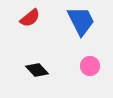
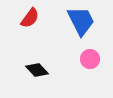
red semicircle: rotated 15 degrees counterclockwise
pink circle: moved 7 px up
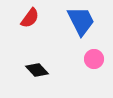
pink circle: moved 4 px right
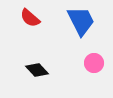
red semicircle: rotated 95 degrees clockwise
pink circle: moved 4 px down
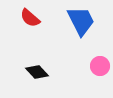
pink circle: moved 6 px right, 3 px down
black diamond: moved 2 px down
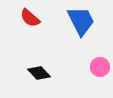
pink circle: moved 1 px down
black diamond: moved 2 px right, 1 px down
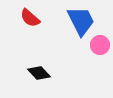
pink circle: moved 22 px up
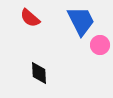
black diamond: rotated 40 degrees clockwise
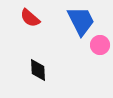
black diamond: moved 1 px left, 3 px up
